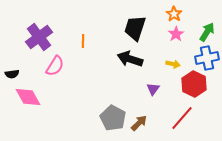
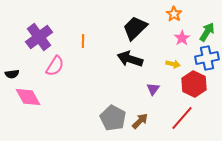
black trapezoid: rotated 28 degrees clockwise
pink star: moved 6 px right, 4 px down
brown arrow: moved 1 px right, 2 px up
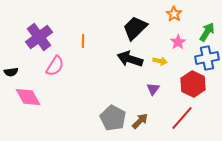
pink star: moved 4 px left, 4 px down
yellow arrow: moved 13 px left, 3 px up
black semicircle: moved 1 px left, 2 px up
red hexagon: moved 1 px left
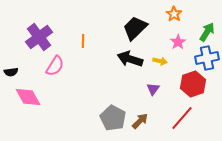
red hexagon: rotated 15 degrees clockwise
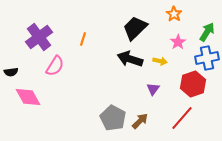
orange line: moved 2 px up; rotated 16 degrees clockwise
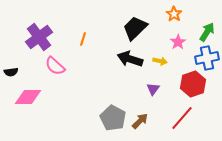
pink semicircle: rotated 100 degrees clockwise
pink diamond: rotated 60 degrees counterclockwise
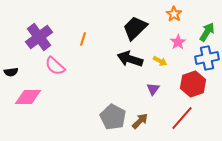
yellow arrow: rotated 16 degrees clockwise
gray pentagon: moved 1 px up
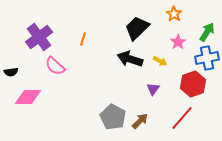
black trapezoid: moved 2 px right
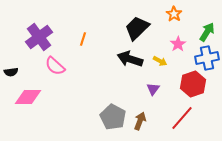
pink star: moved 2 px down
brown arrow: rotated 24 degrees counterclockwise
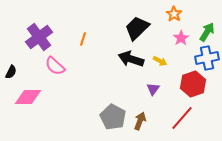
pink star: moved 3 px right, 6 px up
black arrow: moved 1 px right
black semicircle: rotated 56 degrees counterclockwise
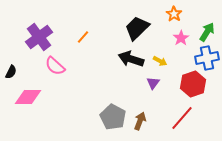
orange line: moved 2 px up; rotated 24 degrees clockwise
purple triangle: moved 6 px up
